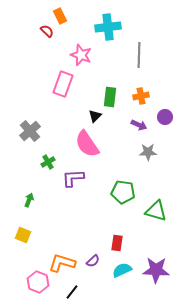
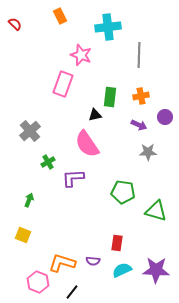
red semicircle: moved 32 px left, 7 px up
black triangle: moved 1 px up; rotated 32 degrees clockwise
purple semicircle: rotated 48 degrees clockwise
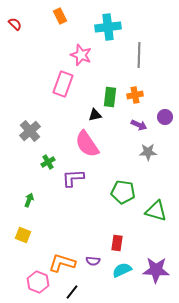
orange cross: moved 6 px left, 1 px up
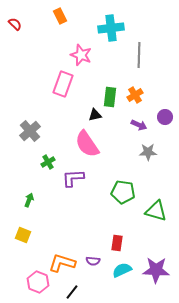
cyan cross: moved 3 px right, 1 px down
orange cross: rotated 21 degrees counterclockwise
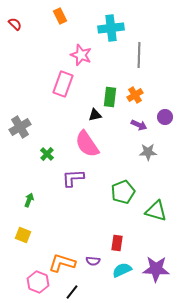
gray cross: moved 10 px left, 4 px up; rotated 10 degrees clockwise
green cross: moved 1 px left, 8 px up; rotated 16 degrees counterclockwise
green pentagon: rotated 30 degrees counterclockwise
purple star: moved 1 px up
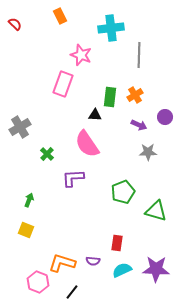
black triangle: rotated 16 degrees clockwise
yellow square: moved 3 px right, 5 px up
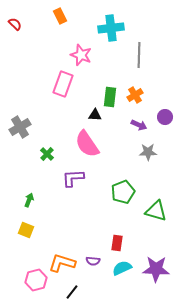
cyan semicircle: moved 2 px up
pink hexagon: moved 2 px left, 2 px up; rotated 25 degrees clockwise
